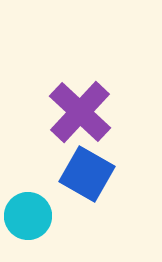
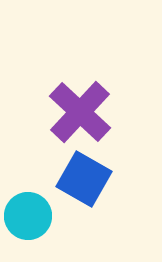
blue square: moved 3 px left, 5 px down
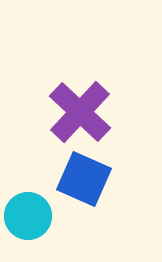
blue square: rotated 6 degrees counterclockwise
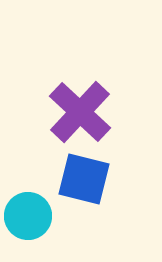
blue square: rotated 10 degrees counterclockwise
